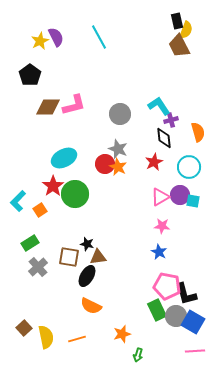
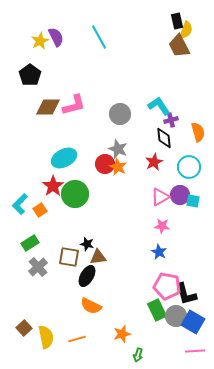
cyan L-shape at (18, 201): moved 2 px right, 3 px down
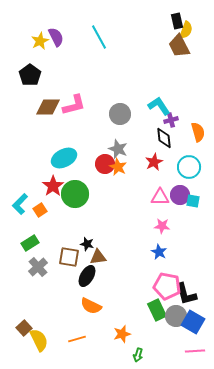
pink triangle at (160, 197): rotated 30 degrees clockwise
yellow semicircle at (46, 337): moved 7 px left, 3 px down; rotated 15 degrees counterclockwise
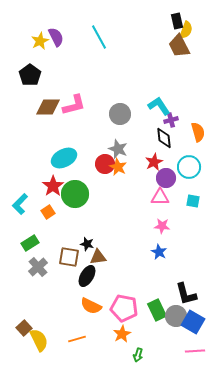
purple circle at (180, 195): moved 14 px left, 17 px up
orange square at (40, 210): moved 8 px right, 2 px down
pink pentagon at (167, 286): moved 43 px left, 22 px down
orange star at (122, 334): rotated 12 degrees counterclockwise
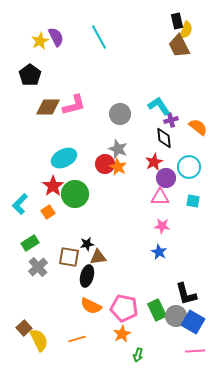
orange semicircle at (198, 132): moved 5 px up; rotated 36 degrees counterclockwise
black star at (87, 244): rotated 24 degrees counterclockwise
black ellipse at (87, 276): rotated 15 degrees counterclockwise
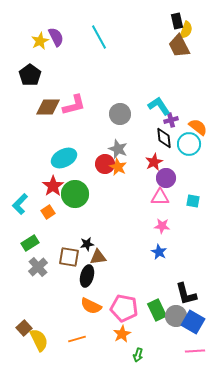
cyan circle at (189, 167): moved 23 px up
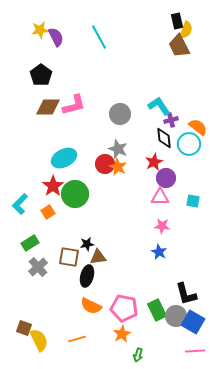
yellow star at (40, 41): moved 11 px up; rotated 18 degrees clockwise
black pentagon at (30, 75): moved 11 px right
brown square at (24, 328): rotated 28 degrees counterclockwise
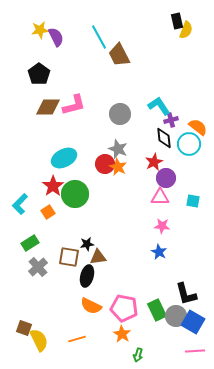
brown trapezoid at (179, 46): moved 60 px left, 9 px down
black pentagon at (41, 75): moved 2 px left, 1 px up
orange star at (122, 334): rotated 12 degrees counterclockwise
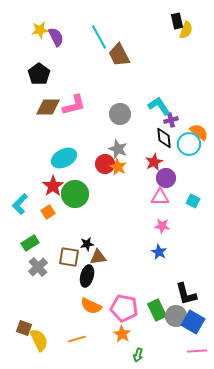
orange semicircle at (198, 127): moved 1 px right, 5 px down
cyan square at (193, 201): rotated 16 degrees clockwise
pink line at (195, 351): moved 2 px right
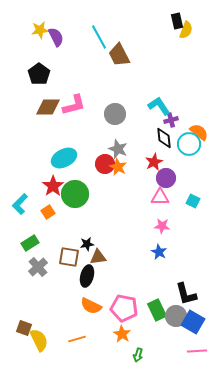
gray circle at (120, 114): moved 5 px left
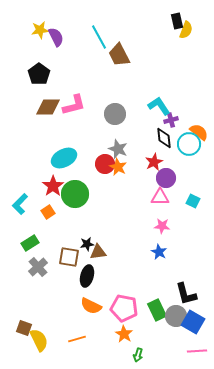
brown triangle at (98, 257): moved 5 px up
orange star at (122, 334): moved 2 px right
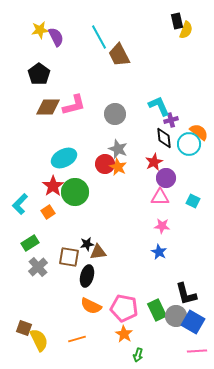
cyan L-shape at (159, 106): rotated 10 degrees clockwise
green circle at (75, 194): moved 2 px up
